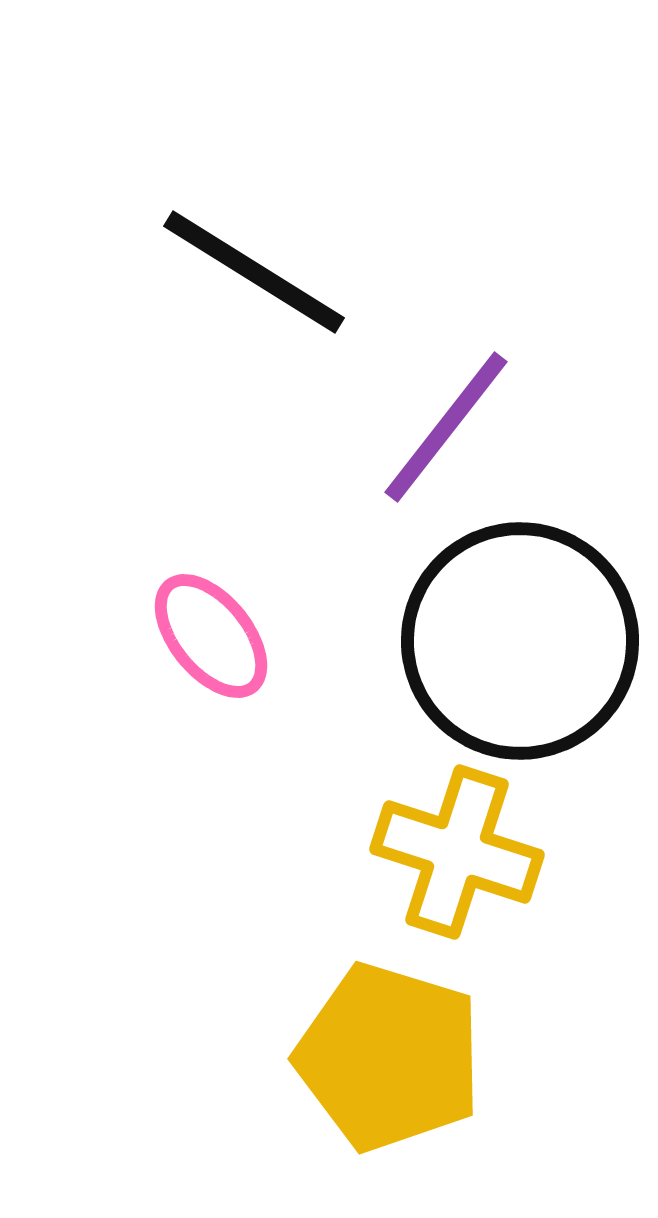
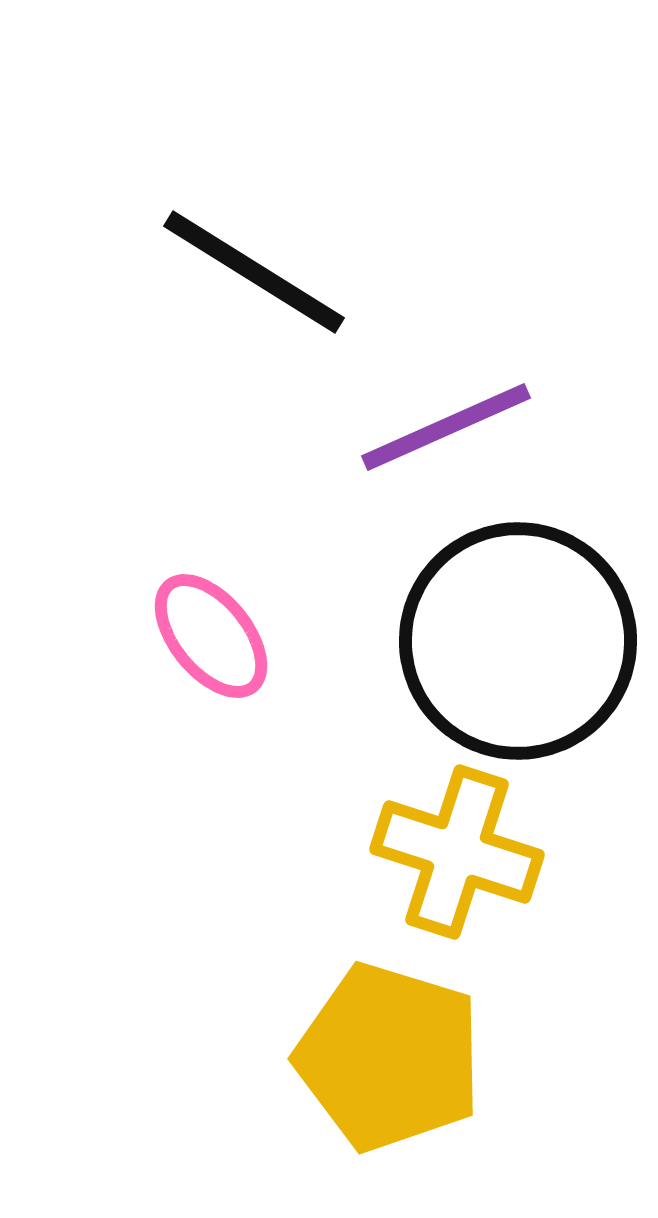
purple line: rotated 28 degrees clockwise
black circle: moved 2 px left
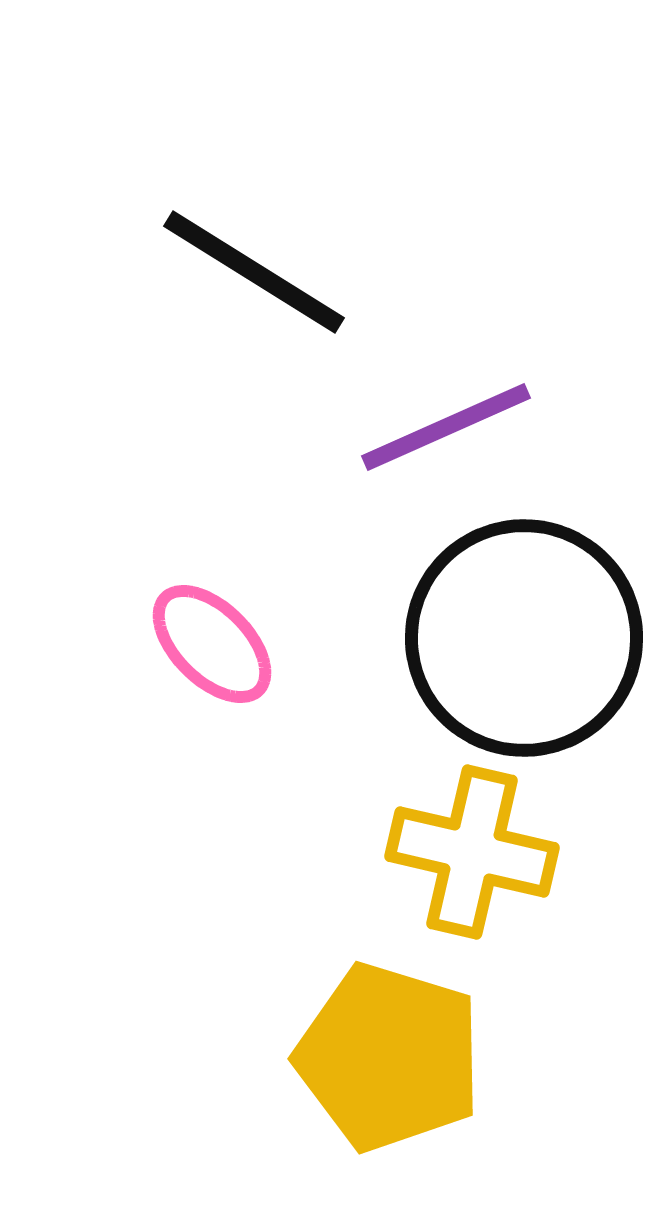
pink ellipse: moved 1 px right, 8 px down; rotated 6 degrees counterclockwise
black circle: moved 6 px right, 3 px up
yellow cross: moved 15 px right; rotated 5 degrees counterclockwise
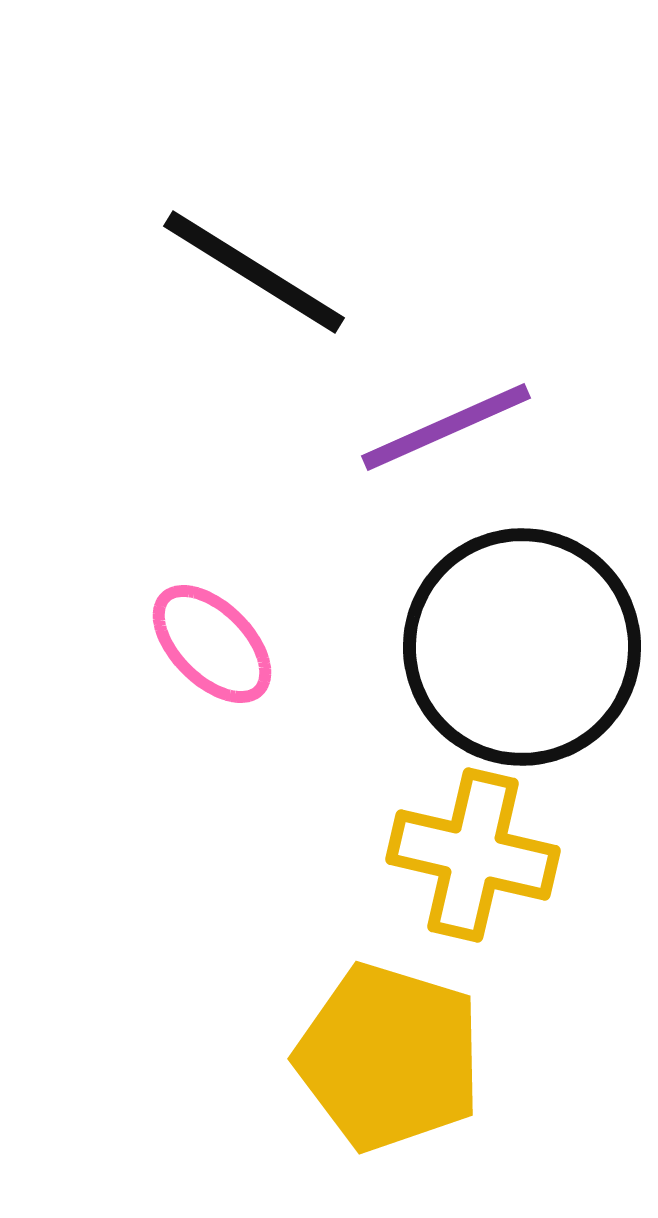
black circle: moved 2 px left, 9 px down
yellow cross: moved 1 px right, 3 px down
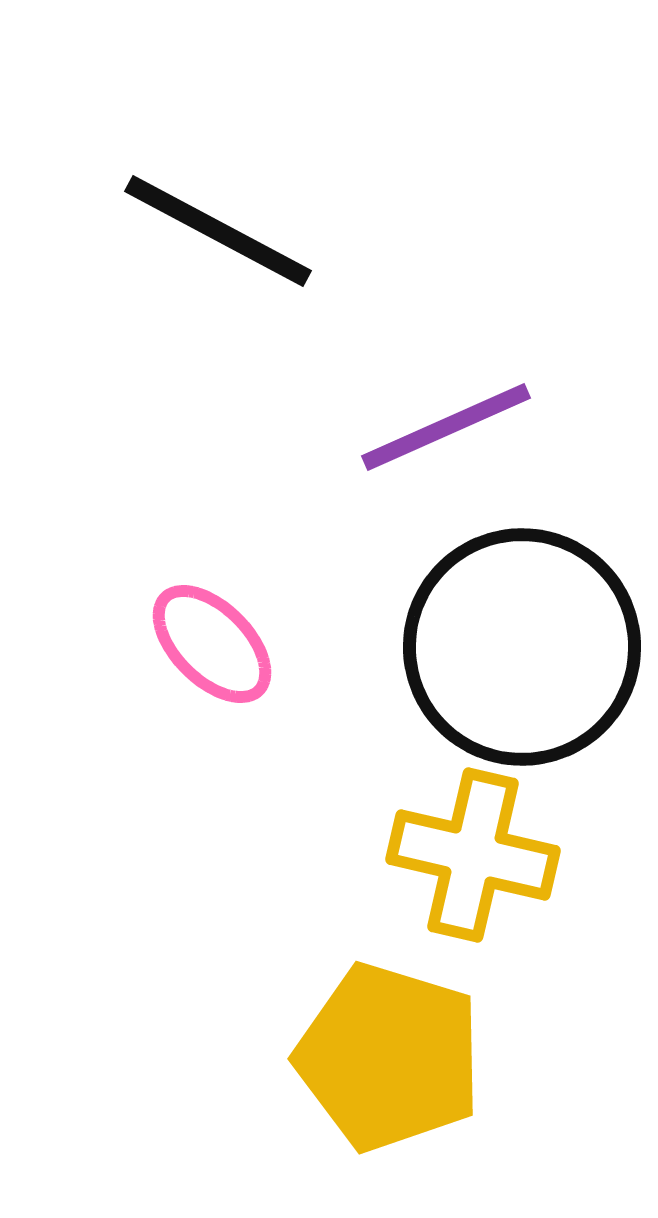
black line: moved 36 px left, 41 px up; rotated 4 degrees counterclockwise
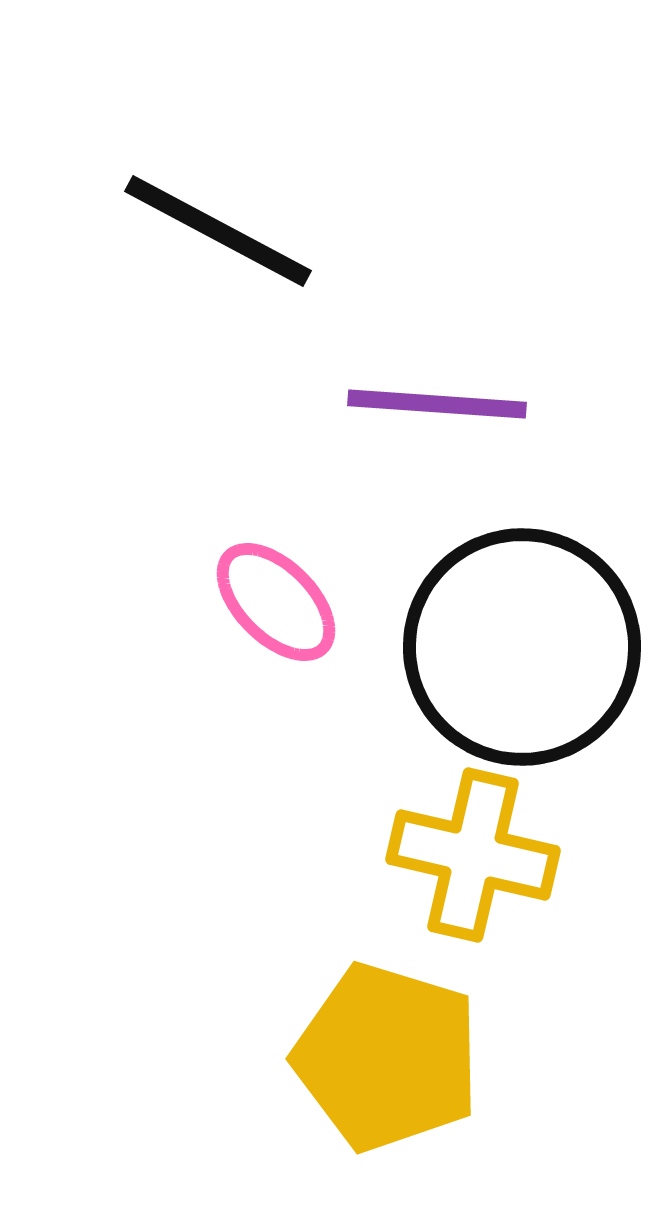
purple line: moved 9 px left, 23 px up; rotated 28 degrees clockwise
pink ellipse: moved 64 px right, 42 px up
yellow pentagon: moved 2 px left
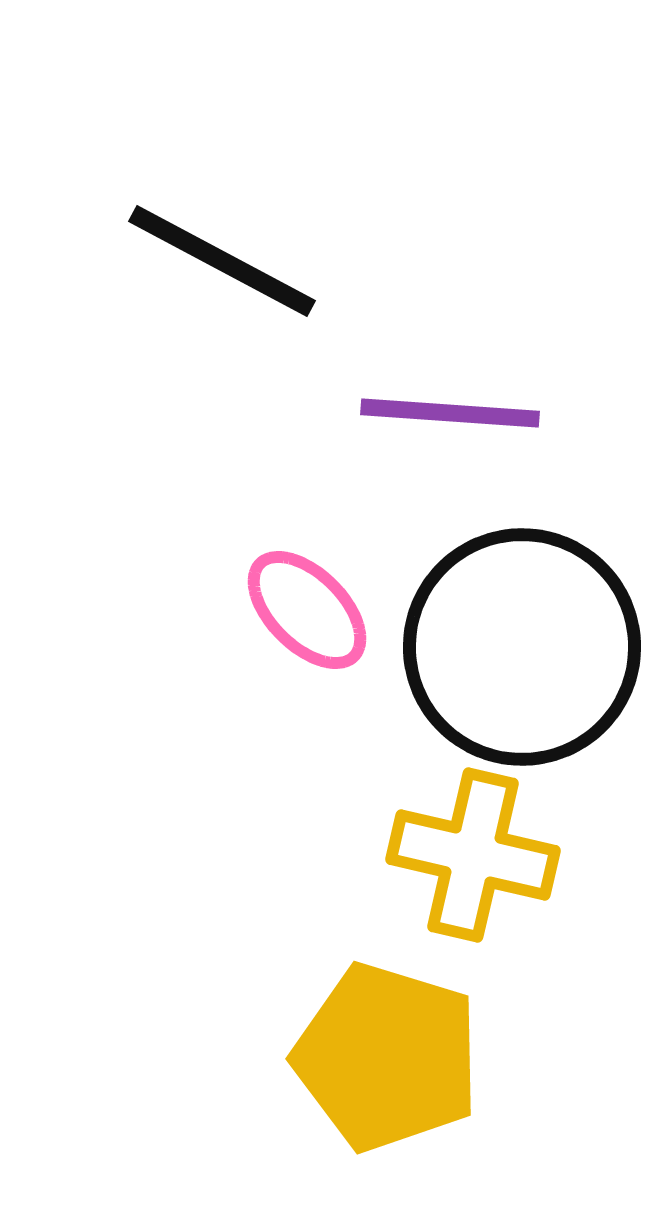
black line: moved 4 px right, 30 px down
purple line: moved 13 px right, 9 px down
pink ellipse: moved 31 px right, 8 px down
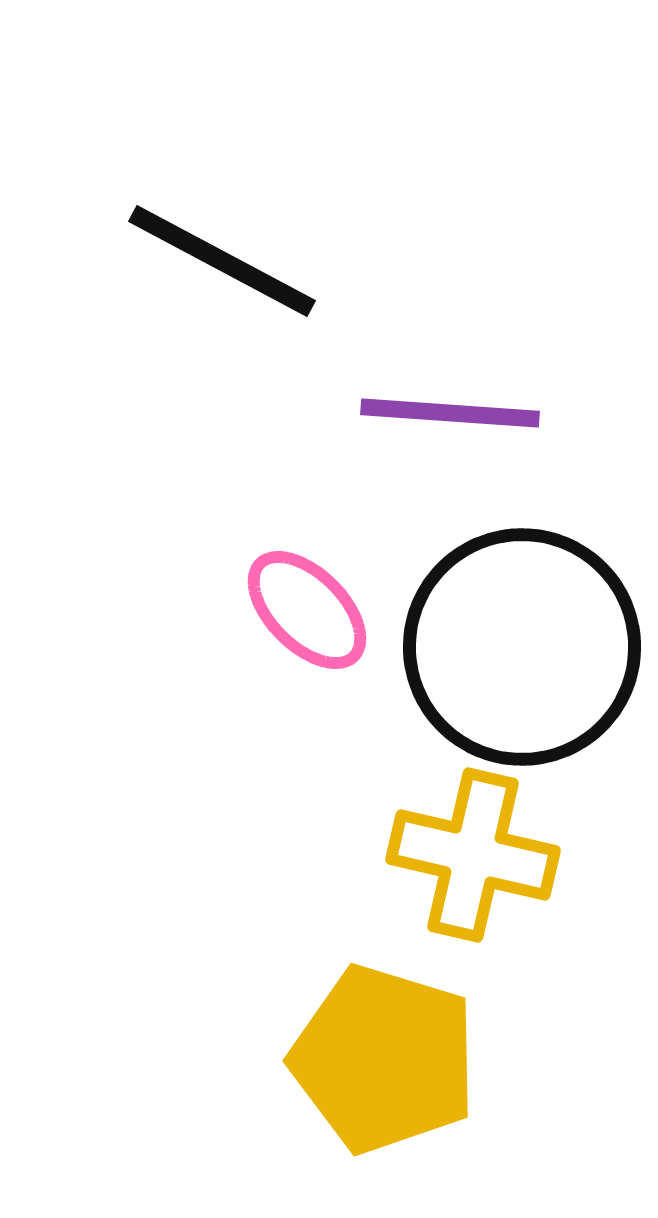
yellow pentagon: moved 3 px left, 2 px down
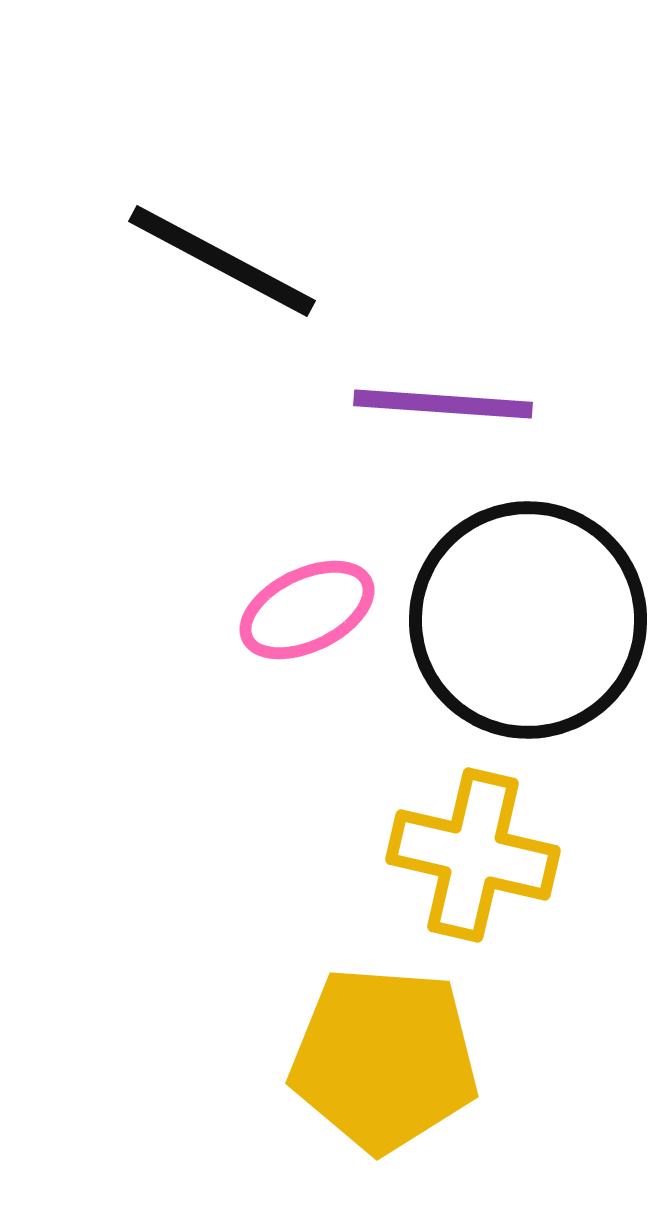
purple line: moved 7 px left, 9 px up
pink ellipse: rotated 71 degrees counterclockwise
black circle: moved 6 px right, 27 px up
yellow pentagon: rotated 13 degrees counterclockwise
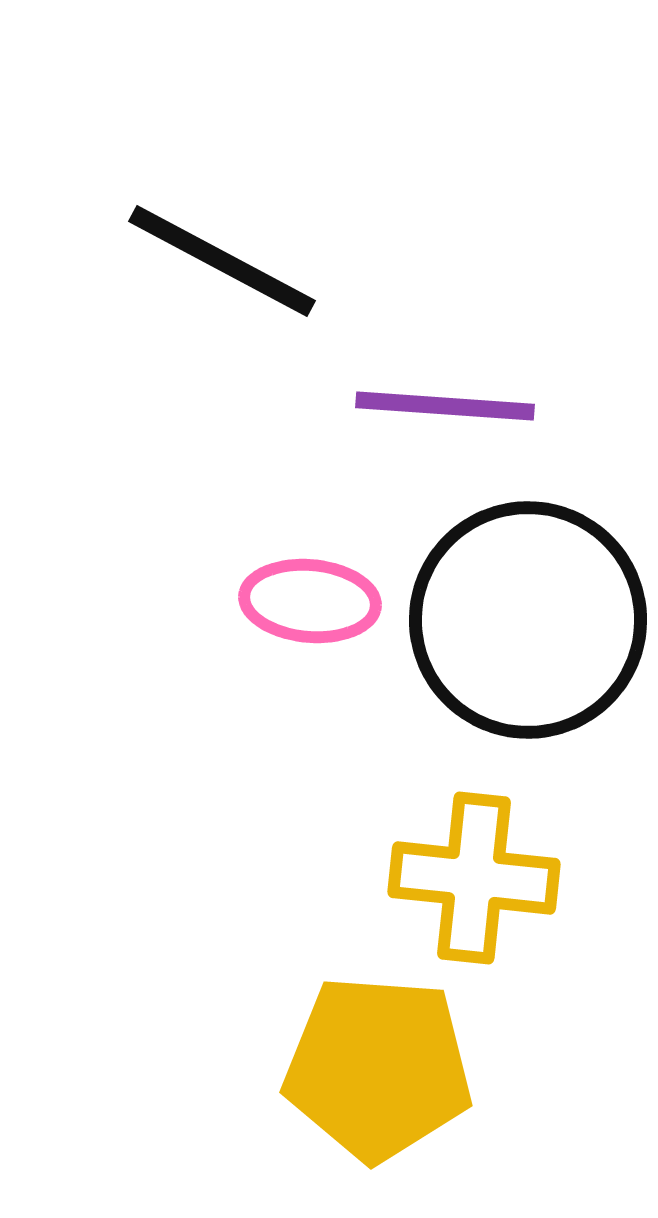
purple line: moved 2 px right, 2 px down
pink ellipse: moved 3 px right, 9 px up; rotated 31 degrees clockwise
yellow cross: moved 1 px right, 23 px down; rotated 7 degrees counterclockwise
yellow pentagon: moved 6 px left, 9 px down
